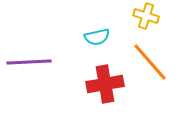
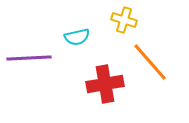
yellow cross: moved 22 px left, 4 px down
cyan semicircle: moved 20 px left
purple line: moved 4 px up
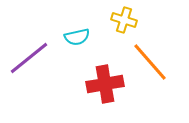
purple line: rotated 36 degrees counterclockwise
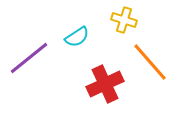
cyan semicircle: rotated 20 degrees counterclockwise
red cross: rotated 15 degrees counterclockwise
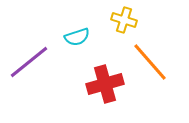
cyan semicircle: rotated 15 degrees clockwise
purple line: moved 4 px down
red cross: rotated 9 degrees clockwise
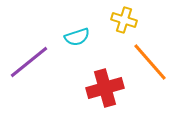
red cross: moved 4 px down
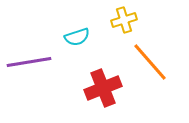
yellow cross: rotated 35 degrees counterclockwise
purple line: rotated 30 degrees clockwise
red cross: moved 2 px left; rotated 6 degrees counterclockwise
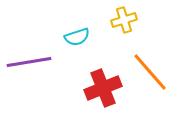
orange line: moved 10 px down
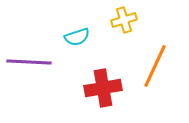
purple line: rotated 12 degrees clockwise
orange line: moved 5 px right, 6 px up; rotated 66 degrees clockwise
red cross: rotated 12 degrees clockwise
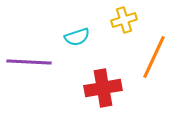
orange line: moved 1 px left, 9 px up
